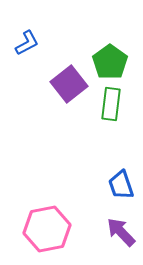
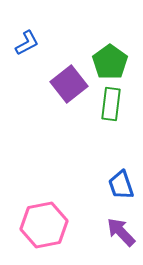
pink hexagon: moved 3 px left, 4 px up
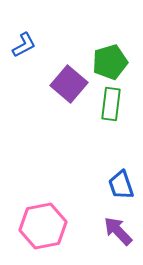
blue L-shape: moved 3 px left, 2 px down
green pentagon: rotated 20 degrees clockwise
purple square: rotated 12 degrees counterclockwise
pink hexagon: moved 1 px left, 1 px down
purple arrow: moved 3 px left, 1 px up
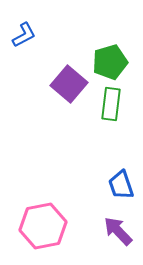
blue L-shape: moved 10 px up
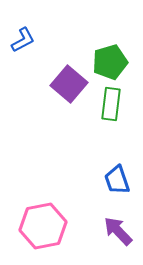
blue L-shape: moved 1 px left, 5 px down
blue trapezoid: moved 4 px left, 5 px up
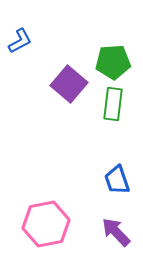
blue L-shape: moved 3 px left, 1 px down
green pentagon: moved 3 px right; rotated 12 degrees clockwise
green rectangle: moved 2 px right
pink hexagon: moved 3 px right, 2 px up
purple arrow: moved 2 px left, 1 px down
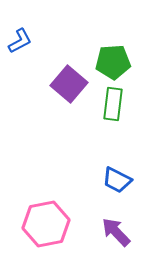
blue trapezoid: rotated 44 degrees counterclockwise
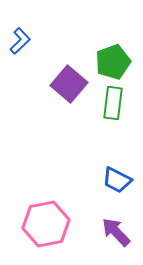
blue L-shape: rotated 16 degrees counterclockwise
green pentagon: rotated 16 degrees counterclockwise
green rectangle: moved 1 px up
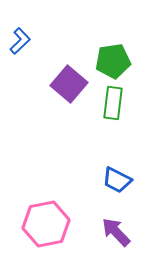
green pentagon: moved 1 px up; rotated 12 degrees clockwise
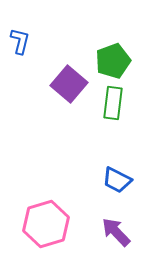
blue L-shape: rotated 32 degrees counterclockwise
green pentagon: rotated 12 degrees counterclockwise
pink hexagon: rotated 6 degrees counterclockwise
